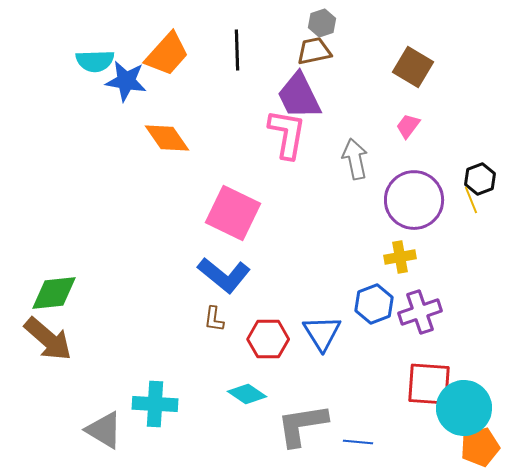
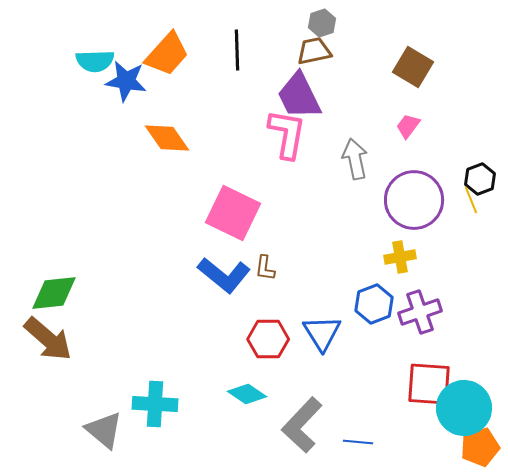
brown L-shape: moved 51 px right, 51 px up
gray L-shape: rotated 38 degrees counterclockwise
gray triangle: rotated 9 degrees clockwise
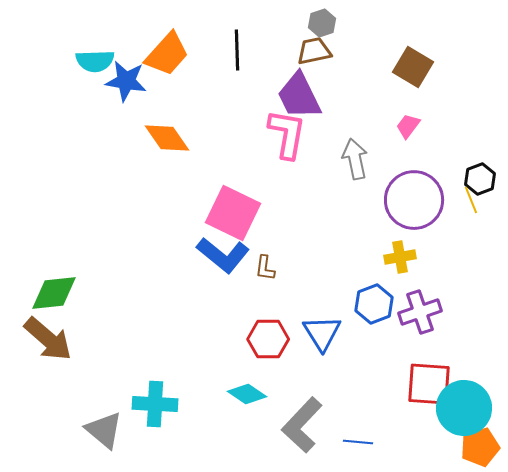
blue L-shape: moved 1 px left, 20 px up
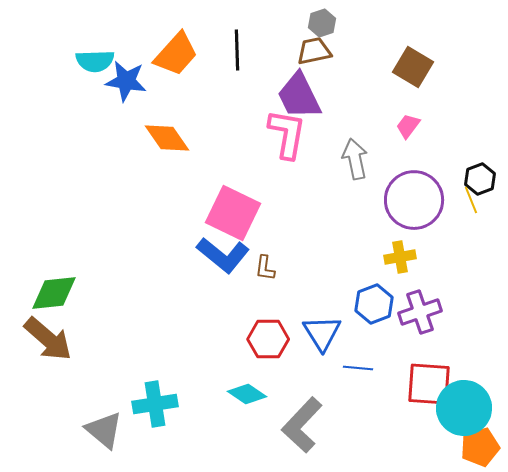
orange trapezoid: moved 9 px right
cyan cross: rotated 12 degrees counterclockwise
blue line: moved 74 px up
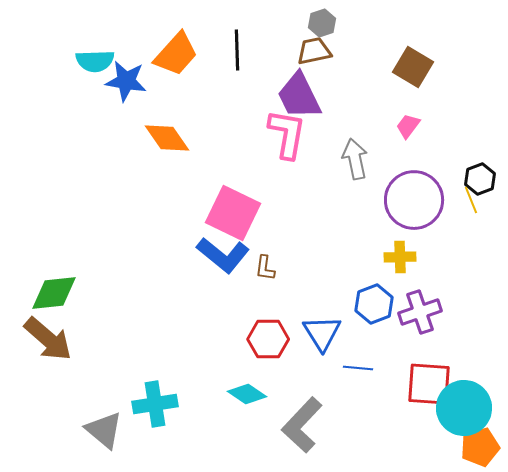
yellow cross: rotated 8 degrees clockwise
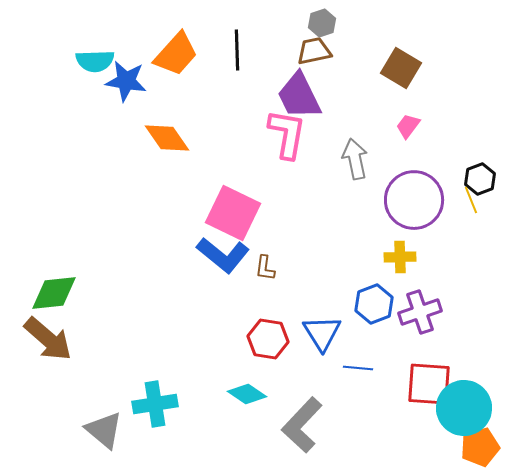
brown square: moved 12 px left, 1 px down
red hexagon: rotated 9 degrees clockwise
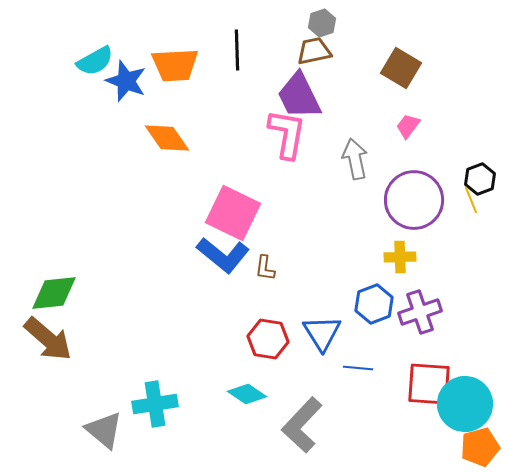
orange trapezoid: moved 1 px left, 11 px down; rotated 45 degrees clockwise
cyan semicircle: rotated 27 degrees counterclockwise
blue star: rotated 12 degrees clockwise
cyan circle: moved 1 px right, 4 px up
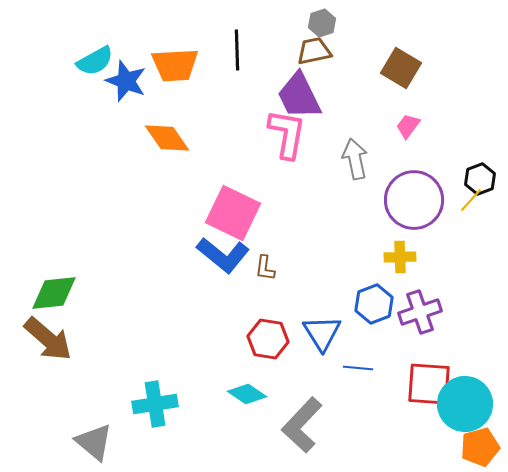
yellow line: rotated 64 degrees clockwise
gray triangle: moved 10 px left, 12 px down
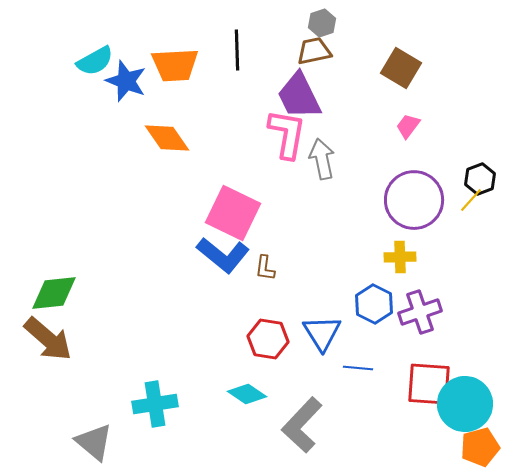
gray arrow: moved 33 px left
blue hexagon: rotated 12 degrees counterclockwise
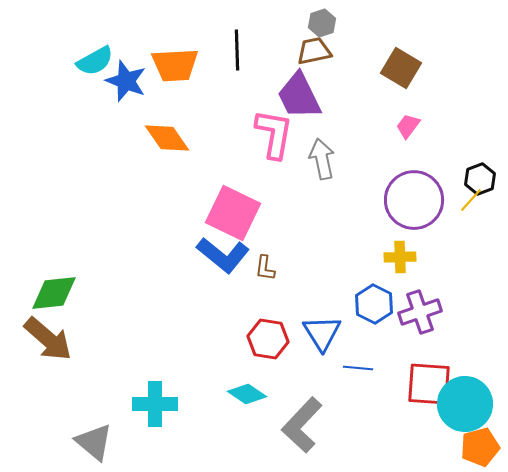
pink L-shape: moved 13 px left
cyan cross: rotated 9 degrees clockwise
